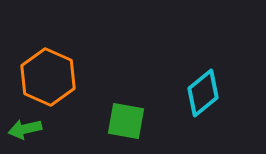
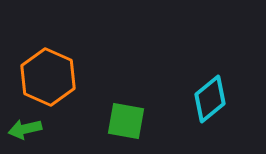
cyan diamond: moved 7 px right, 6 px down
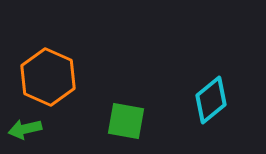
cyan diamond: moved 1 px right, 1 px down
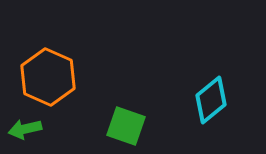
green square: moved 5 px down; rotated 9 degrees clockwise
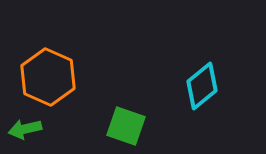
cyan diamond: moved 9 px left, 14 px up
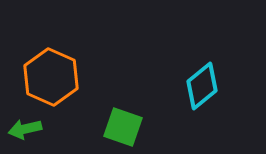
orange hexagon: moved 3 px right
green square: moved 3 px left, 1 px down
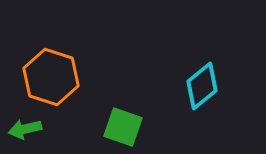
orange hexagon: rotated 6 degrees counterclockwise
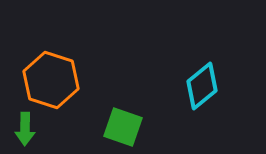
orange hexagon: moved 3 px down
green arrow: rotated 76 degrees counterclockwise
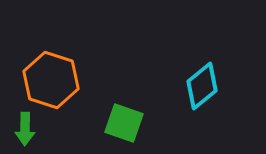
green square: moved 1 px right, 4 px up
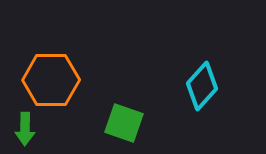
orange hexagon: rotated 18 degrees counterclockwise
cyan diamond: rotated 9 degrees counterclockwise
